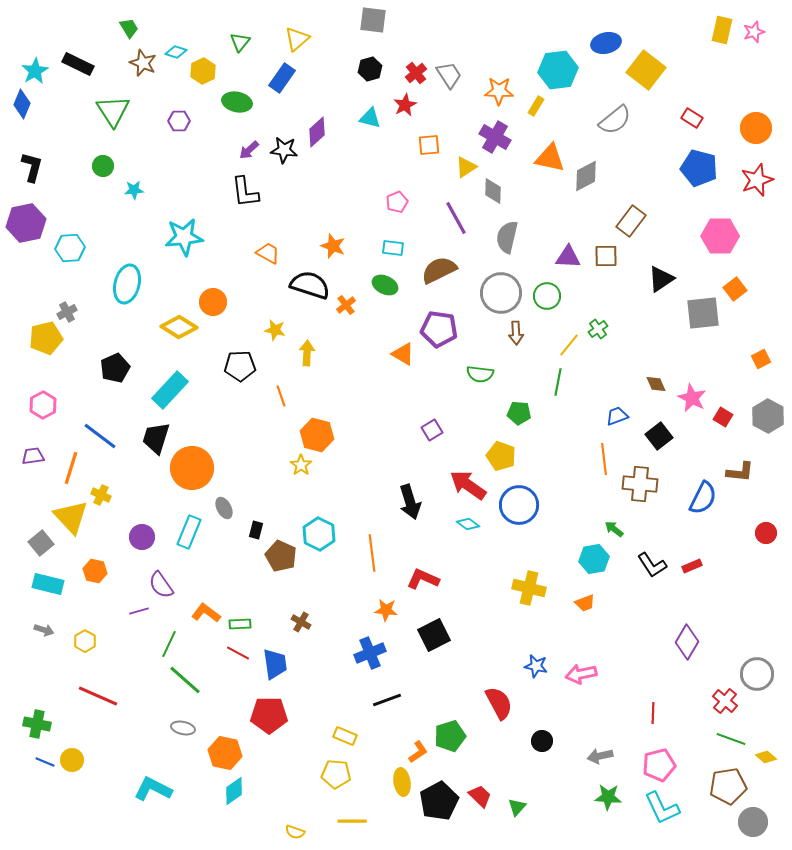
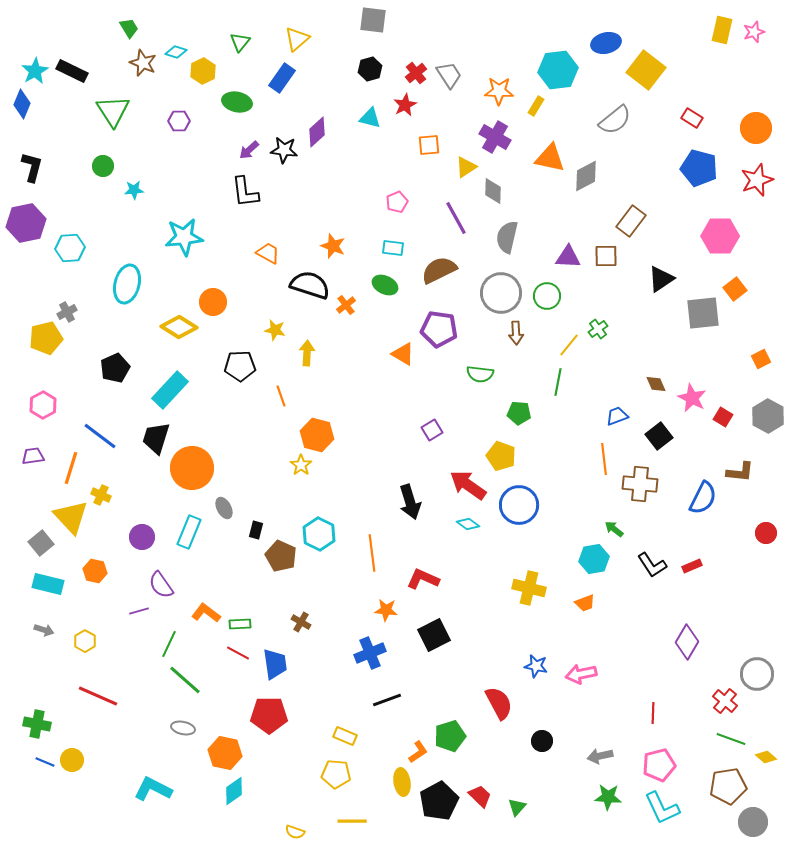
black rectangle at (78, 64): moved 6 px left, 7 px down
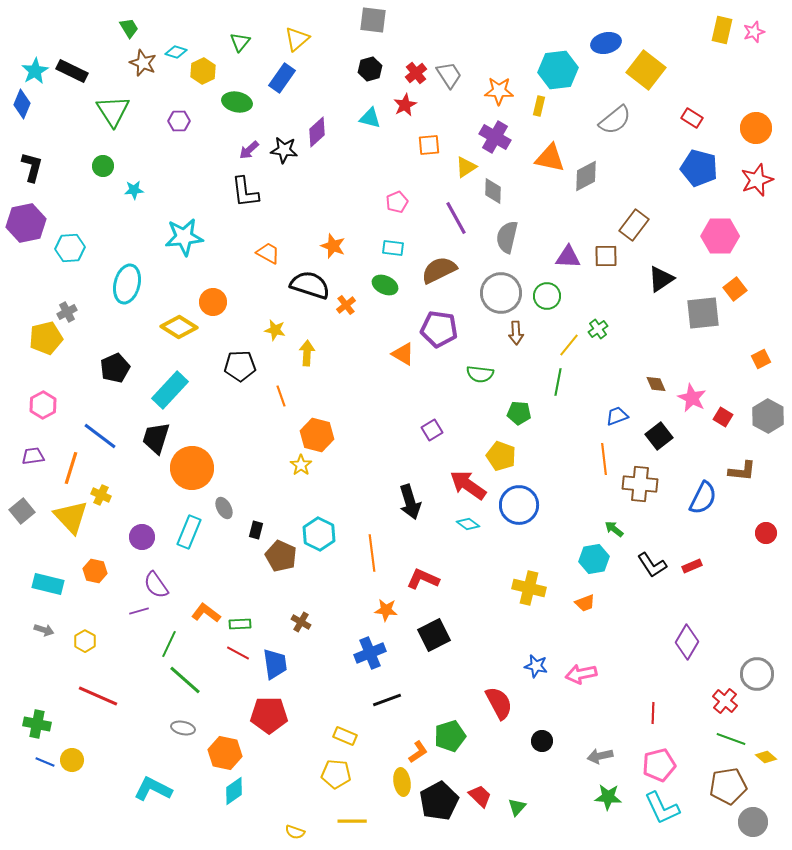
yellow rectangle at (536, 106): moved 3 px right; rotated 18 degrees counterclockwise
brown rectangle at (631, 221): moved 3 px right, 4 px down
brown L-shape at (740, 472): moved 2 px right, 1 px up
gray square at (41, 543): moved 19 px left, 32 px up
purple semicircle at (161, 585): moved 5 px left
